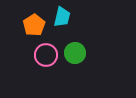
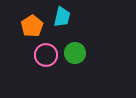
orange pentagon: moved 2 px left, 1 px down
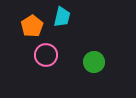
green circle: moved 19 px right, 9 px down
